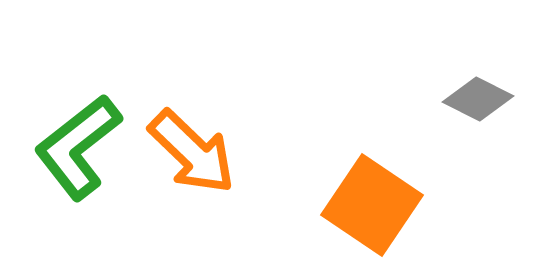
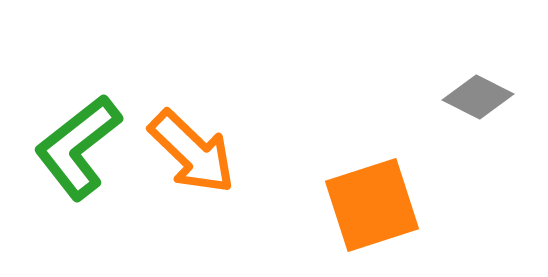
gray diamond: moved 2 px up
orange square: rotated 38 degrees clockwise
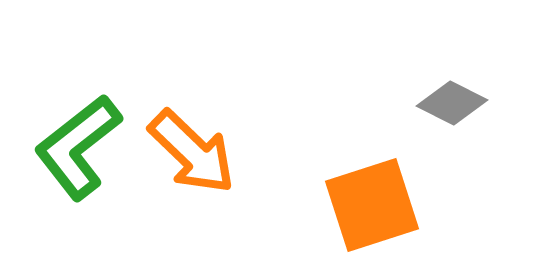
gray diamond: moved 26 px left, 6 px down
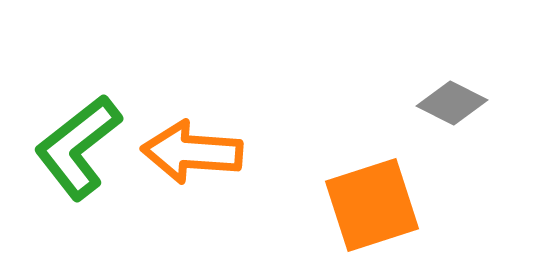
orange arrow: rotated 140 degrees clockwise
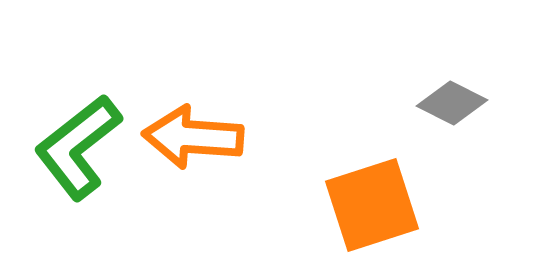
orange arrow: moved 1 px right, 15 px up
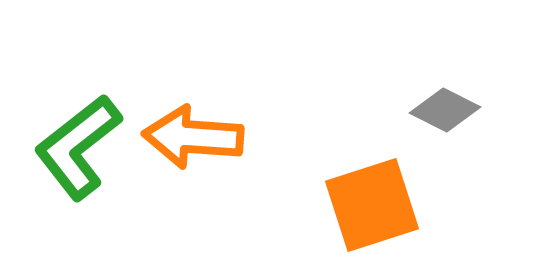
gray diamond: moved 7 px left, 7 px down
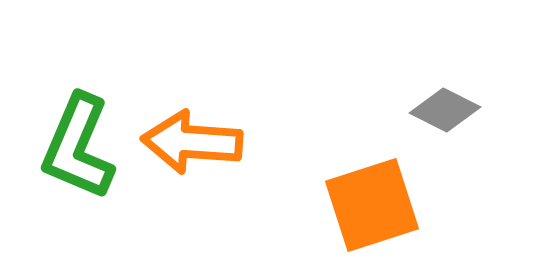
orange arrow: moved 1 px left, 5 px down
green L-shape: rotated 29 degrees counterclockwise
